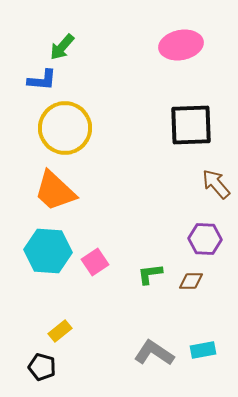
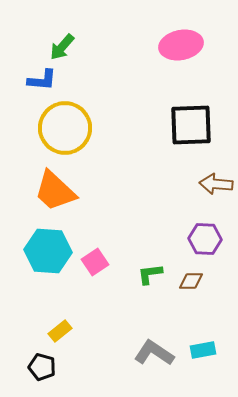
brown arrow: rotated 44 degrees counterclockwise
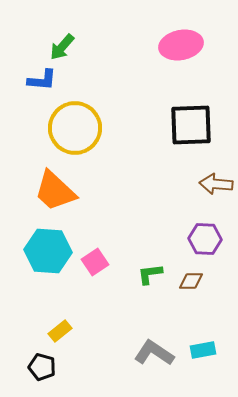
yellow circle: moved 10 px right
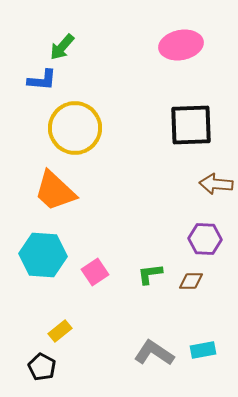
cyan hexagon: moved 5 px left, 4 px down
pink square: moved 10 px down
black pentagon: rotated 12 degrees clockwise
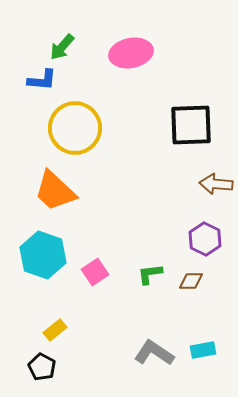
pink ellipse: moved 50 px left, 8 px down
purple hexagon: rotated 24 degrees clockwise
cyan hexagon: rotated 15 degrees clockwise
yellow rectangle: moved 5 px left, 1 px up
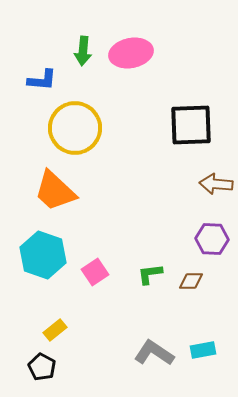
green arrow: moved 21 px right, 4 px down; rotated 36 degrees counterclockwise
purple hexagon: moved 7 px right; rotated 24 degrees counterclockwise
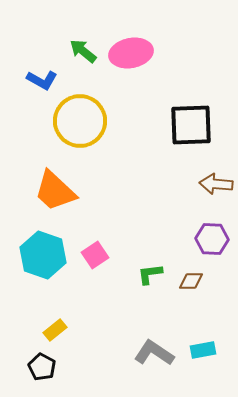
green arrow: rotated 124 degrees clockwise
blue L-shape: rotated 24 degrees clockwise
yellow circle: moved 5 px right, 7 px up
pink square: moved 17 px up
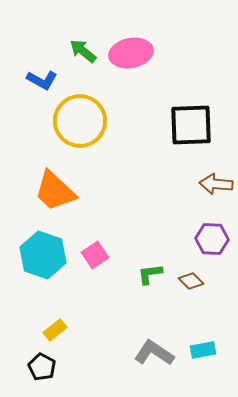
brown diamond: rotated 45 degrees clockwise
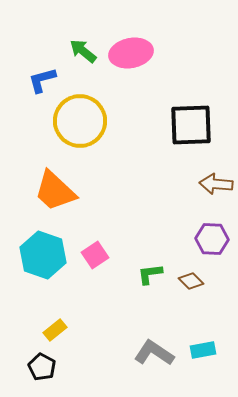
blue L-shape: rotated 136 degrees clockwise
